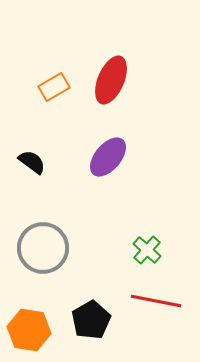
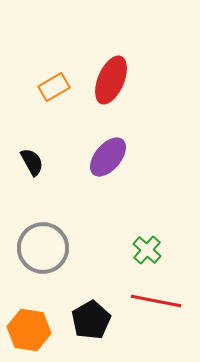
black semicircle: rotated 24 degrees clockwise
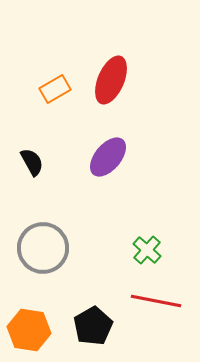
orange rectangle: moved 1 px right, 2 px down
black pentagon: moved 2 px right, 6 px down
